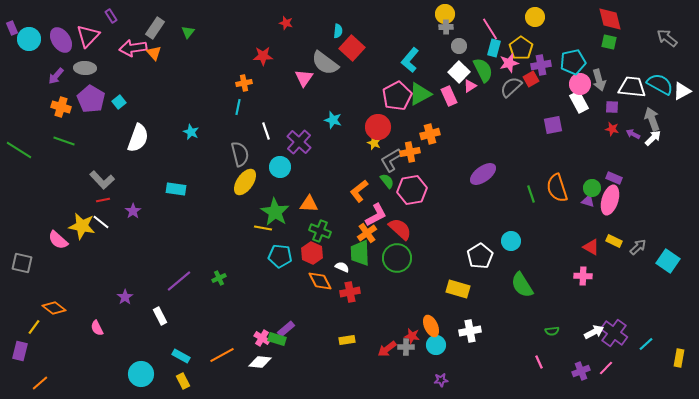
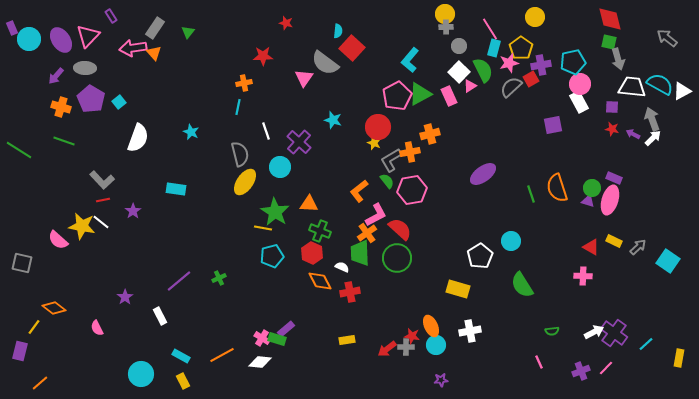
gray arrow at (599, 80): moved 19 px right, 21 px up
cyan pentagon at (280, 256): moved 8 px left; rotated 20 degrees counterclockwise
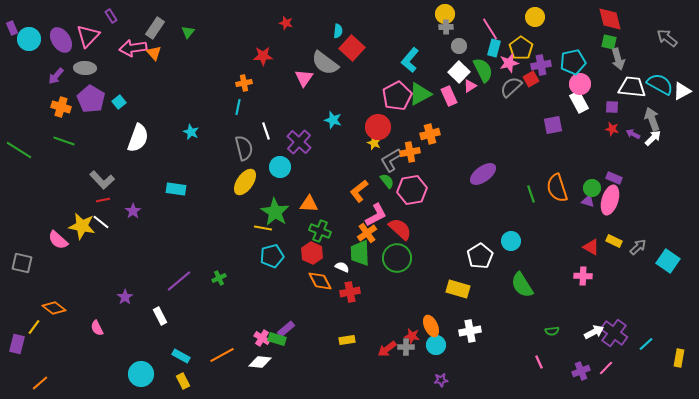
gray semicircle at (240, 154): moved 4 px right, 6 px up
purple rectangle at (20, 351): moved 3 px left, 7 px up
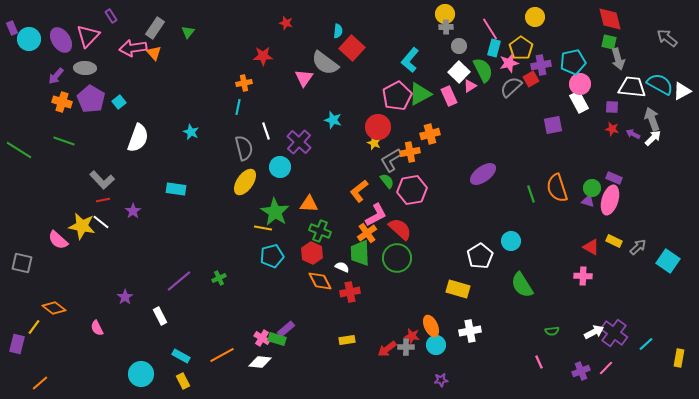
orange cross at (61, 107): moved 1 px right, 5 px up
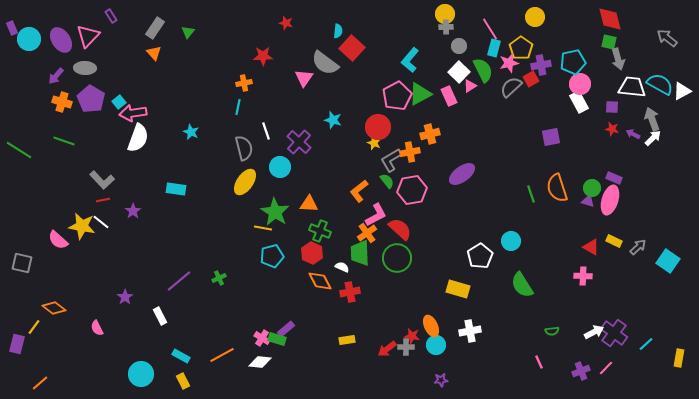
pink arrow at (133, 48): moved 65 px down
purple square at (553, 125): moved 2 px left, 12 px down
purple ellipse at (483, 174): moved 21 px left
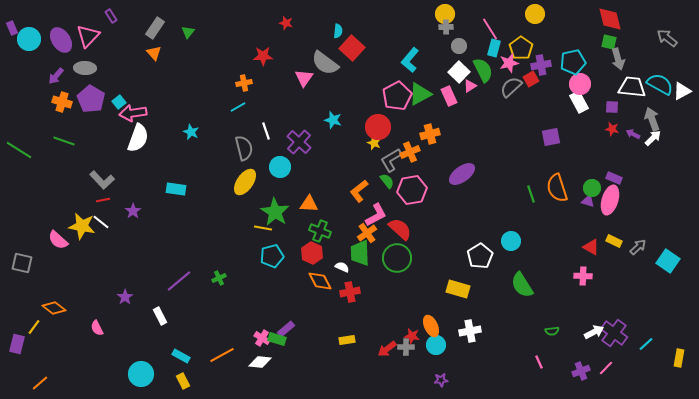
yellow circle at (535, 17): moved 3 px up
cyan line at (238, 107): rotated 49 degrees clockwise
orange cross at (410, 152): rotated 12 degrees counterclockwise
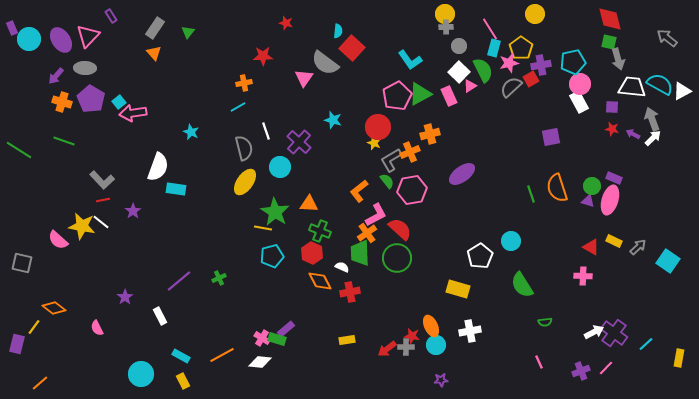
cyan L-shape at (410, 60): rotated 75 degrees counterclockwise
white semicircle at (138, 138): moved 20 px right, 29 px down
green circle at (592, 188): moved 2 px up
green semicircle at (552, 331): moved 7 px left, 9 px up
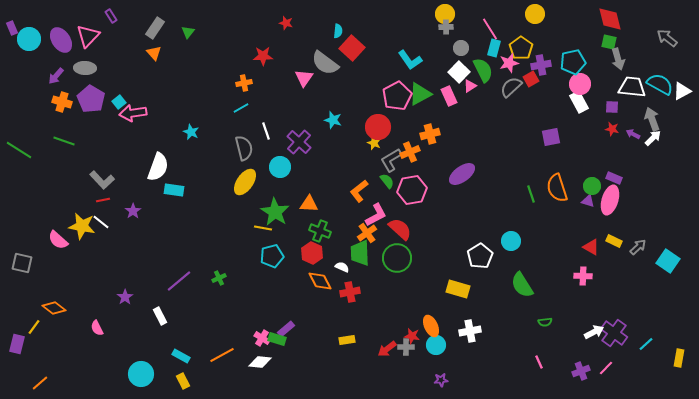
gray circle at (459, 46): moved 2 px right, 2 px down
cyan line at (238, 107): moved 3 px right, 1 px down
cyan rectangle at (176, 189): moved 2 px left, 1 px down
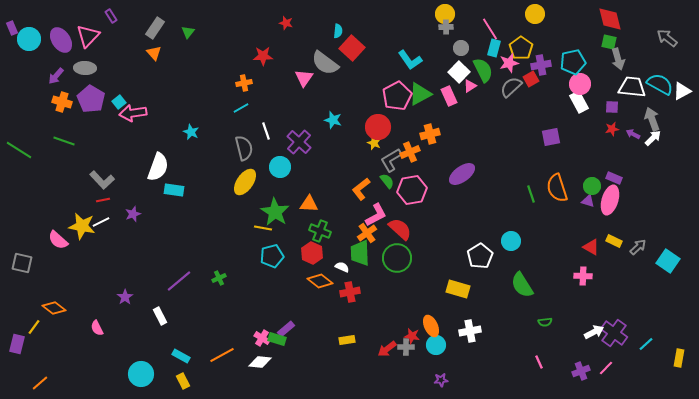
red star at (612, 129): rotated 24 degrees counterclockwise
orange L-shape at (359, 191): moved 2 px right, 2 px up
purple star at (133, 211): moved 3 px down; rotated 14 degrees clockwise
white line at (101, 222): rotated 66 degrees counterclockwise
orange diamond at (320, 281): rotated 25 degrees counterclockwise
